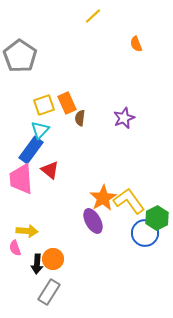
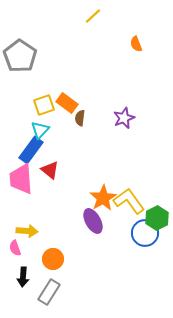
orange rectangle: rotated 30 degrees counterclockwise
black arrow: moved 14 px left, 13 px down
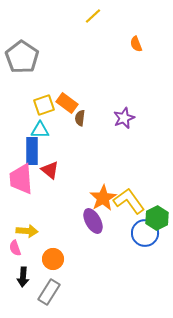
gray pentagon: moved 2 px right, 1 px down
cyan triangle: rotated 48 degrees clockwise
blue rectangle: moved 1 px right, 1 px down; rotated 36 degrees counterclockwise
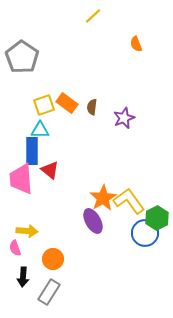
brown semicircle: moved 12 px right, 11 px up
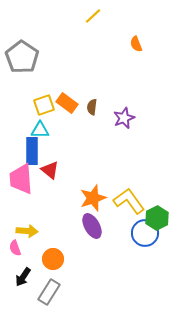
orange star: moved 10 px left; rotated 12 degrees clockwise
purple ellipse: moved 1 px left, 5 px down
black arrow: rotated 30 degrees clockwise
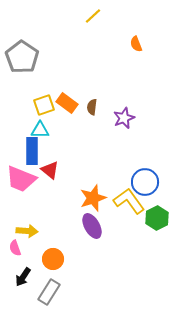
pink trapezoid: rotated 64 degrees counterclockwise
blue circle: moved 51 px up
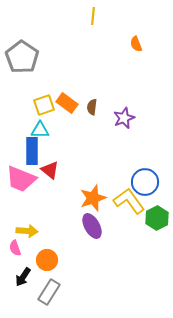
yellow line: rotated 42 degrees counterclockwise
orange circle: moved 6 px left, 1 px down
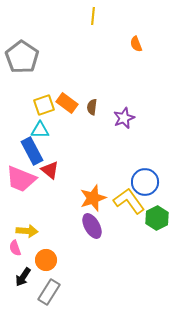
blue rectangle: rotated 28 degrees counterclockwise
orange circle: moved 1 px left
